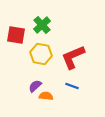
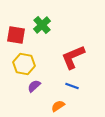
yellow hexagon: moved 17 px left, 10 px down
purple semicircle: moved 1 px left
orange semicircle: moved 12 px right, 10 px down; rotated 40 degrees counterclockwise
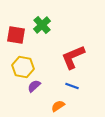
yellow hexagon: moved 1 px left, 3 px down
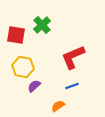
blue line: rotated 40 degrees counterclockwise
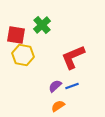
yellow hexagon: moved 12 px up
purple semicircle: moved 21 px right
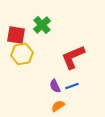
yellow hexagon: moved 1 px left, 1 px up; rotated 20 degrees counterclockwise
purple semicircle: rotated 72 degrees counterclockwise
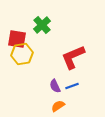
red square: moved 1 px right, 4 px down
